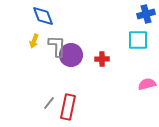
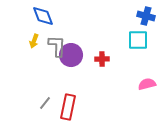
blue cross: moved 2 px down; rotated 30 degrees clockwise
gray line: moved 4 px left
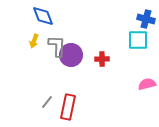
blue cross: moved 3 px down
gray line: moved 2 px right, 1 px up
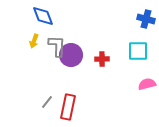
cyan square: moved 11 px down
